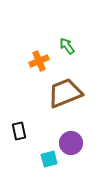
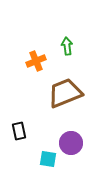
green arrow: rotated 30 degrees clockwise
orange cross: moved 3 px left
cyan square: moved 1 px left; rotated 24 degrees clockwise
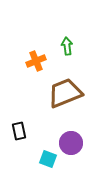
cyan square: rotated 12 degrees clockwise
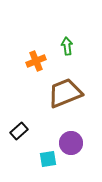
black rectangle: rotated 60 degrees clockwise
cyan square: rotated 30 degrees counterclockwise
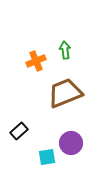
green arrow: moved 2 px left, 4 px down
cyan square: moved 1 px left, 2 px up
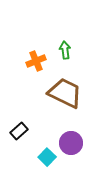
brown trapezoid: rotated 48 degrees clockwise
cyan square: rotated 36 degrees counterclockwise
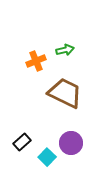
green arrow: rotated 84 degrees clockwise
black rectangle: moved 3 px right, 11 px down
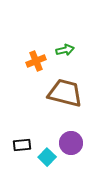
brown trapezoid: rotated 12 degrees counterclockwise
black rectangle: moved 3 px down; rotated 36 degrees clockwise
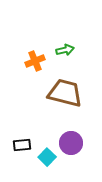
orange cross: moved 1 px left
